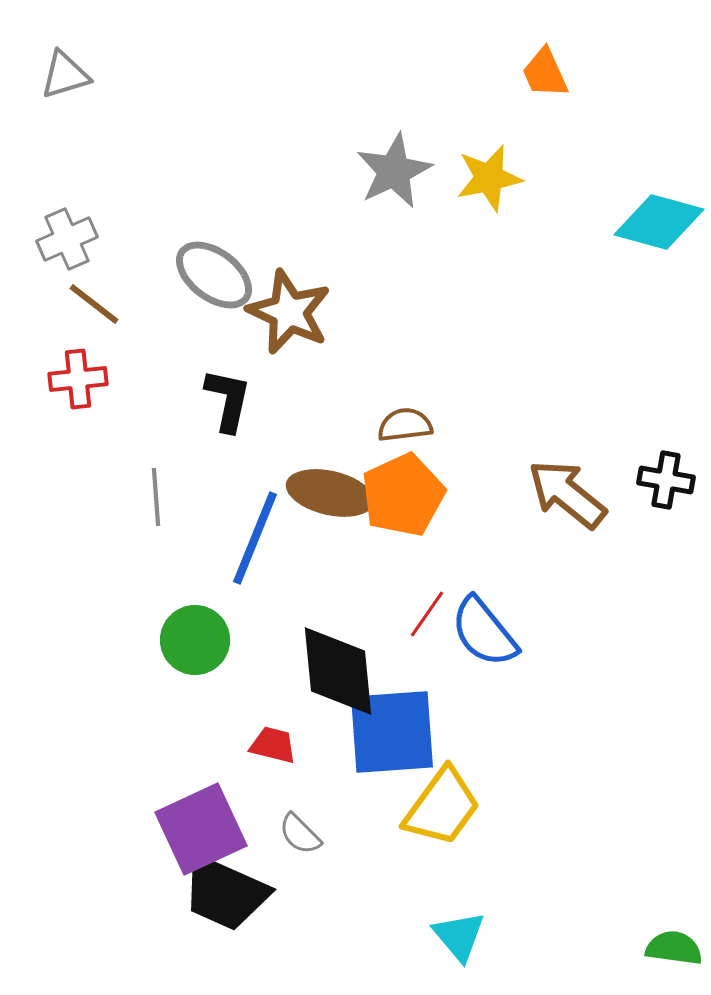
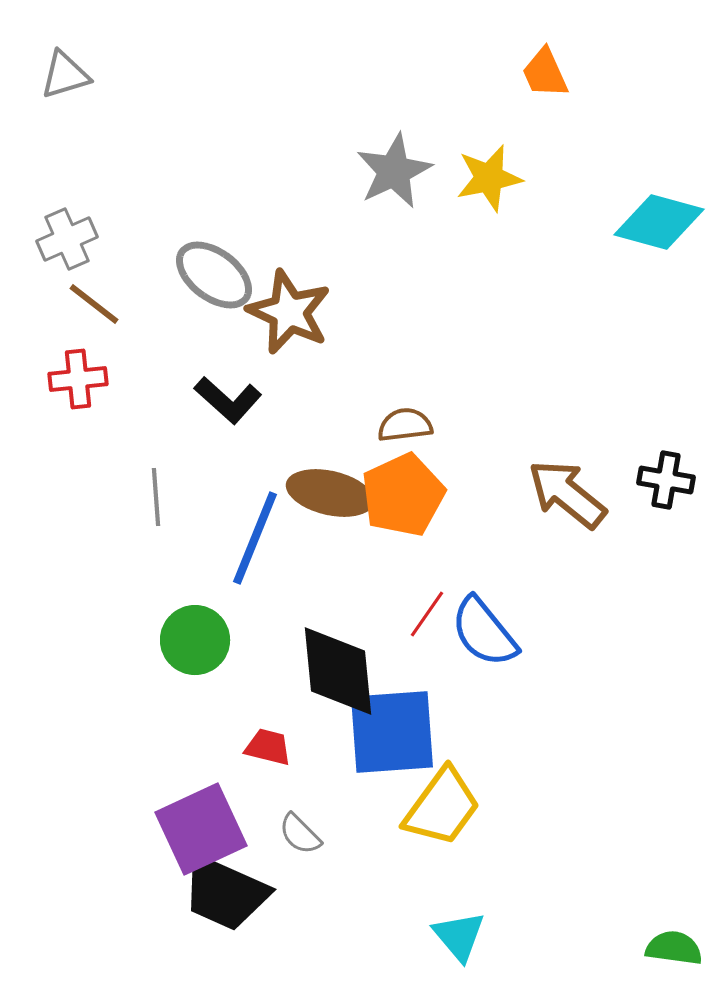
black L-shape: rotated 120 degrees clockwise
red trapezoid: moved 5 px left, 2 px down
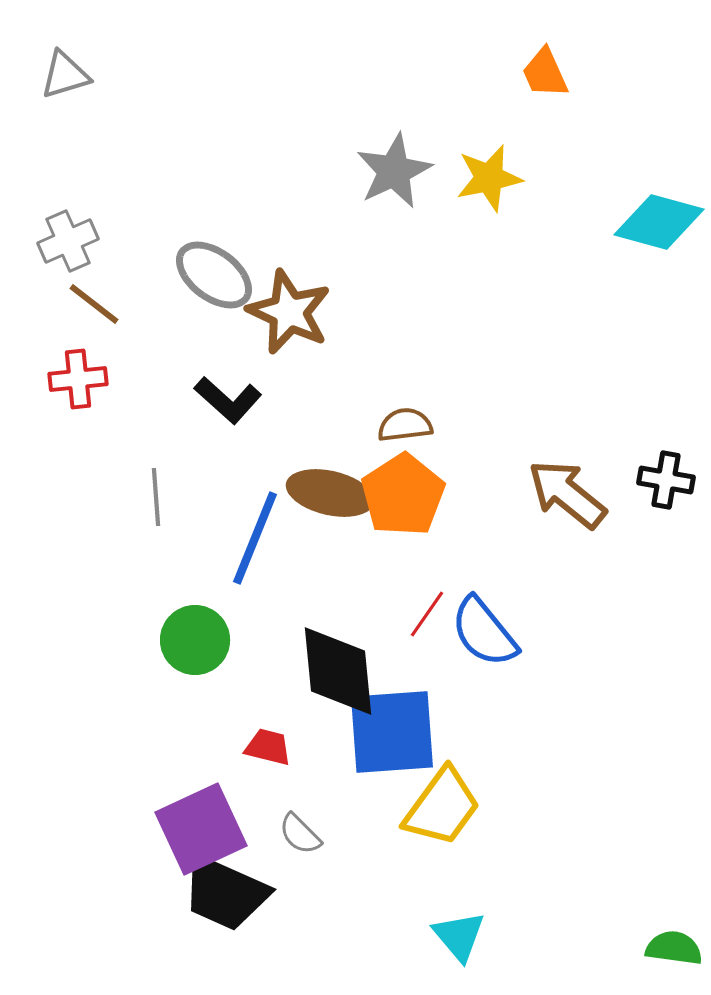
gray cross: moved 1 px right, 2 px down
orange pentagon: rotated 8 degrees counterclockwise
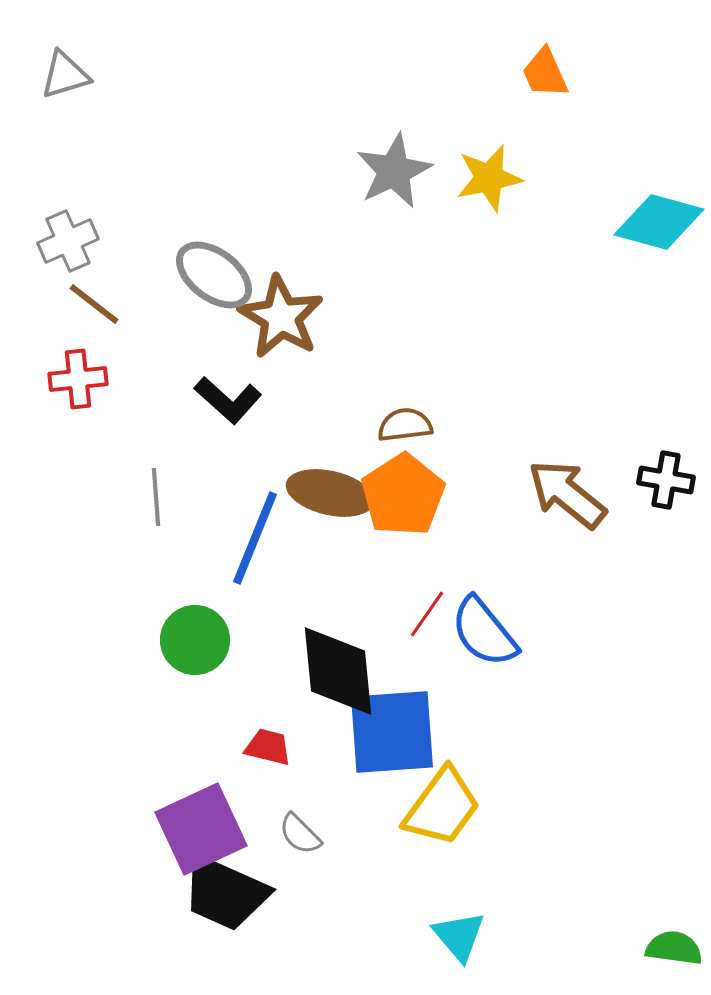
brown star: moved 8 px left, 5 px down; rotated 6 degrees clockwise
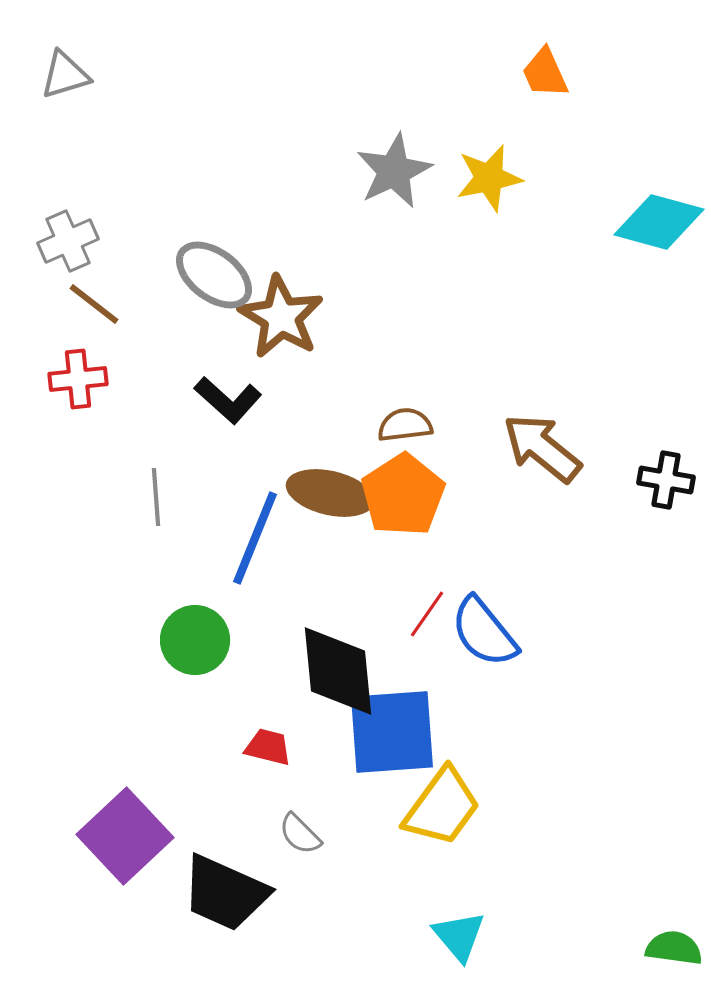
brown arrow: moved 25 px left, 46 px up
purple square: moved 76 px left, 7 px down; rotated 18 degrees counterclockwise
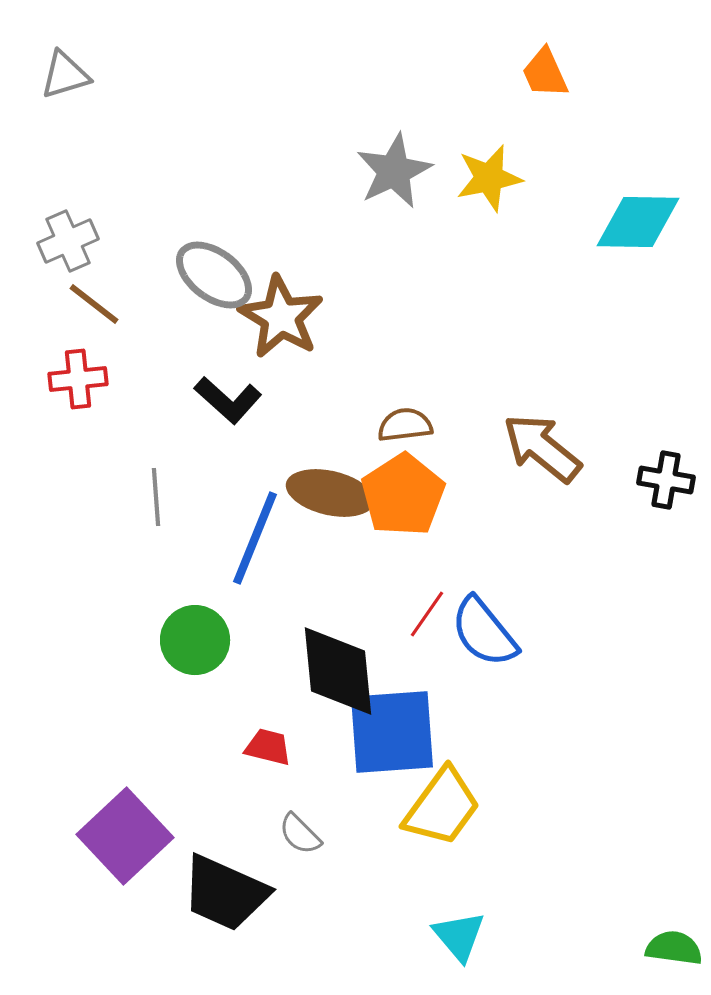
cyan diamond: moved 21 px left; rotated 14 degrees counterclockwise
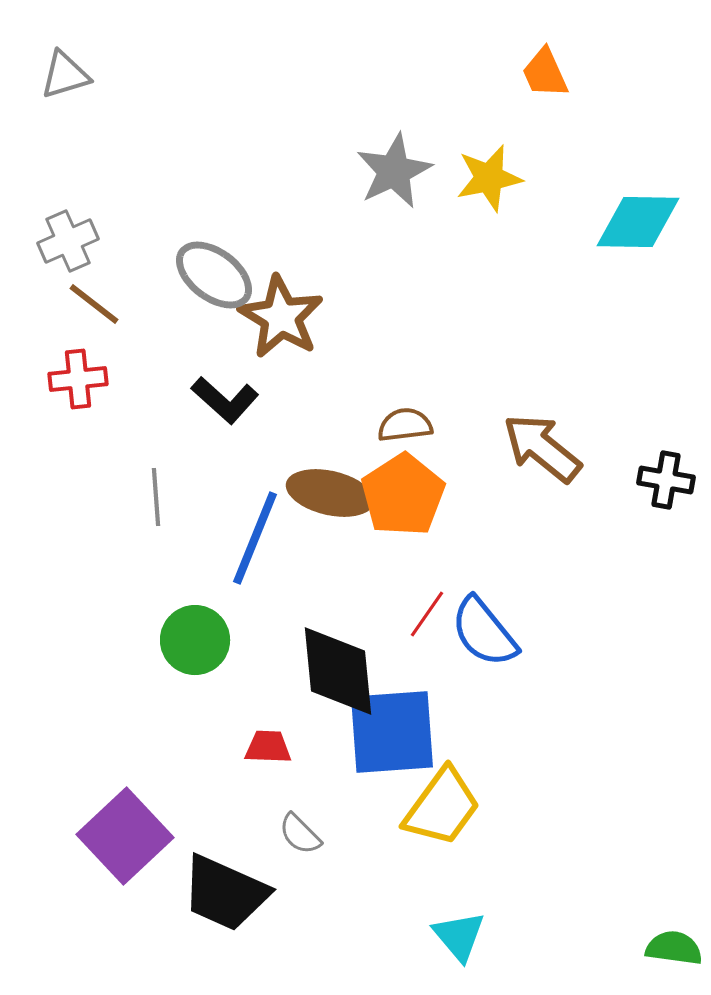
black L-shape: moved 3 px left
red trapezoid: rotated 12 degrees counterclockwise
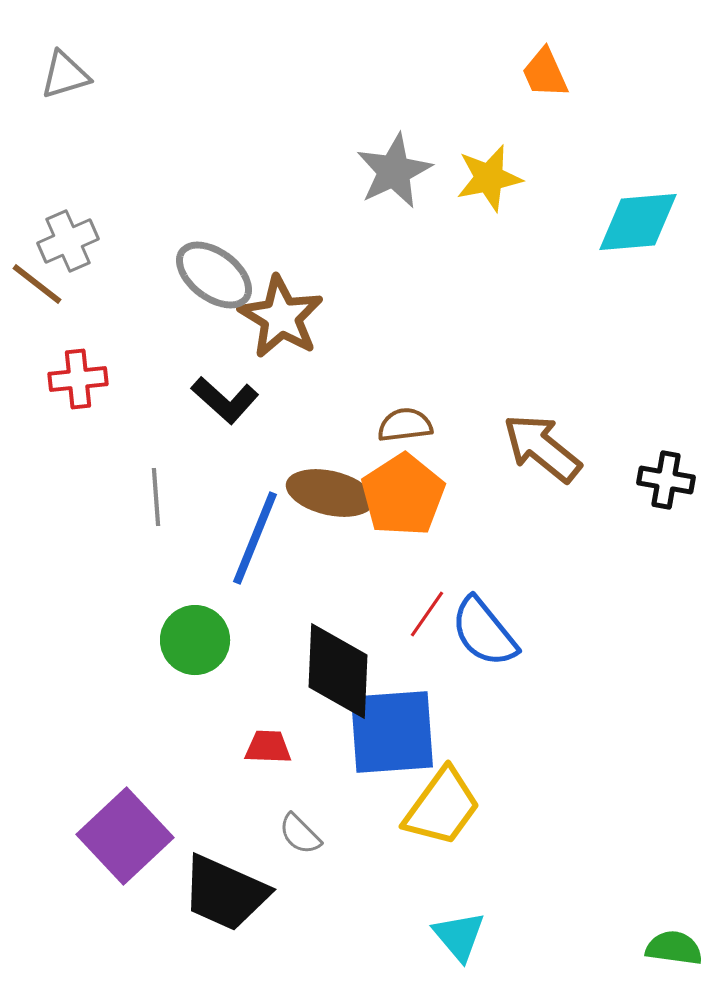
cyan diamond: rotated 6 degrees counterclockwise
brown line: moved 57 px left, 20 px up
black diamond: rotated 8 degrees clockwise
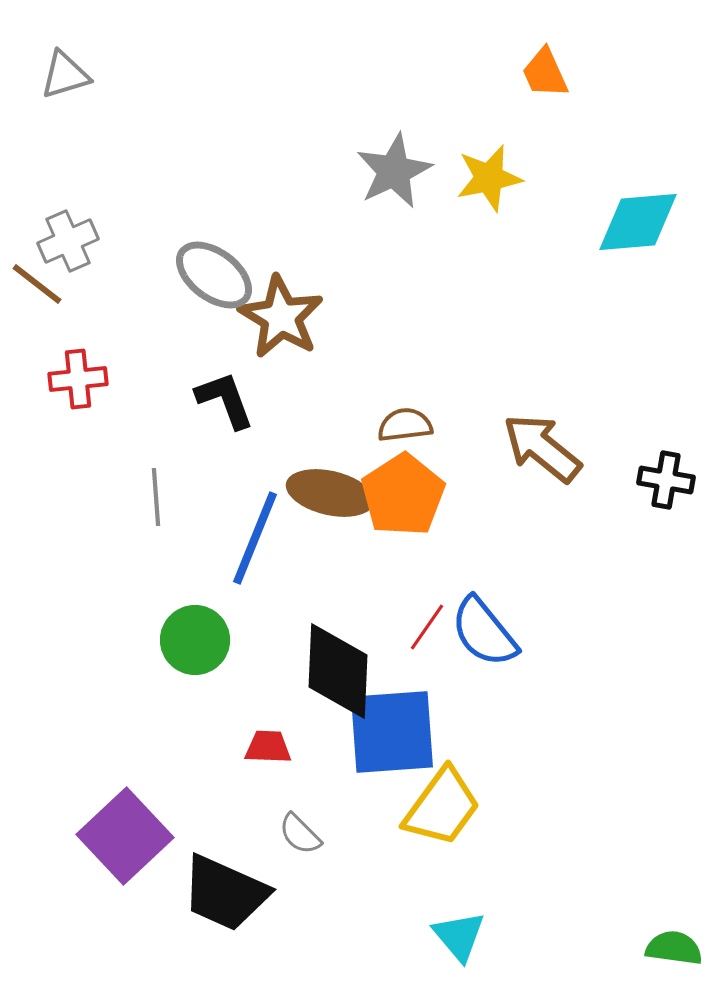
black L-shape: rotated 152 degrees counterclockwise
red line: moved 13 px down
